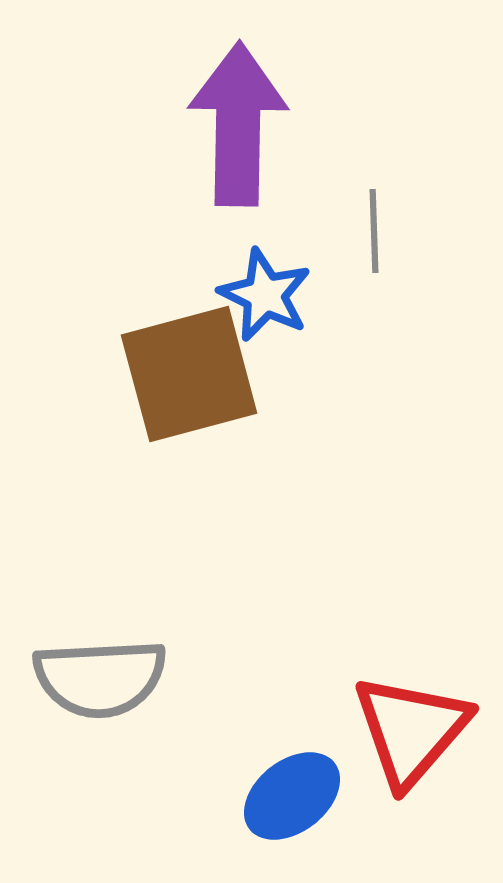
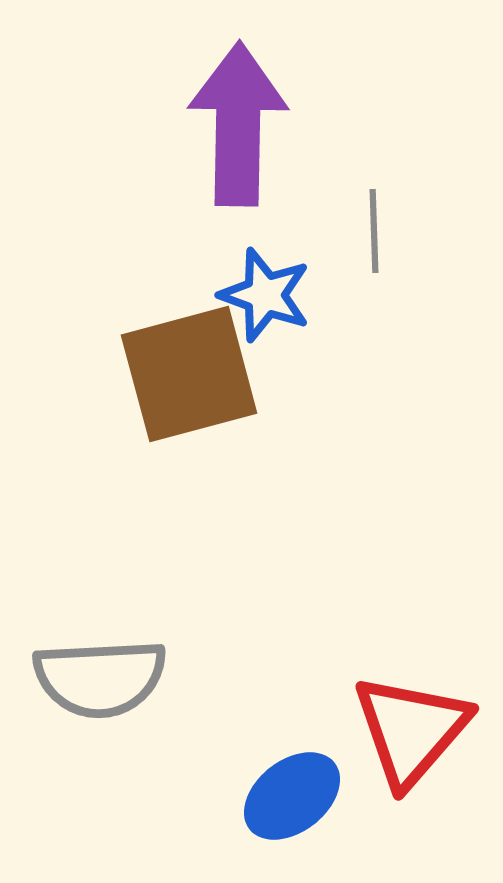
blue star: rotated 6 degrees counterclockwise
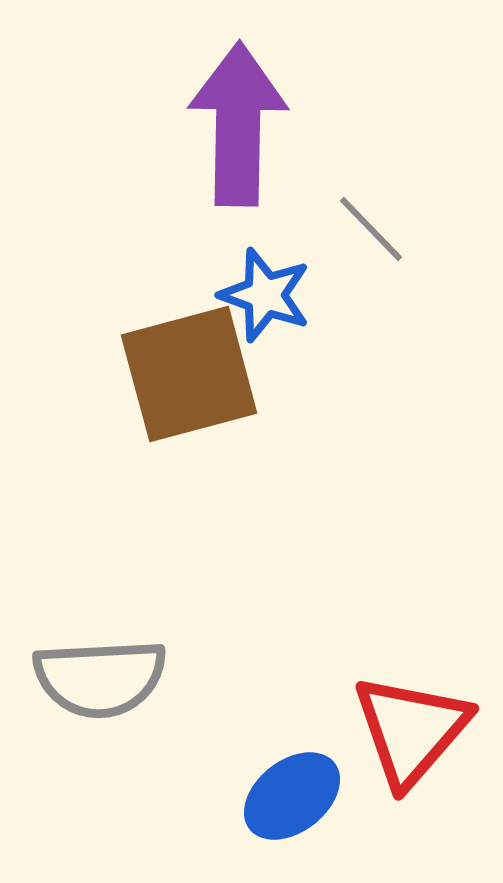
gray line: moved 3 px left, 2 px up; rotated 42 degrees counterclockwise
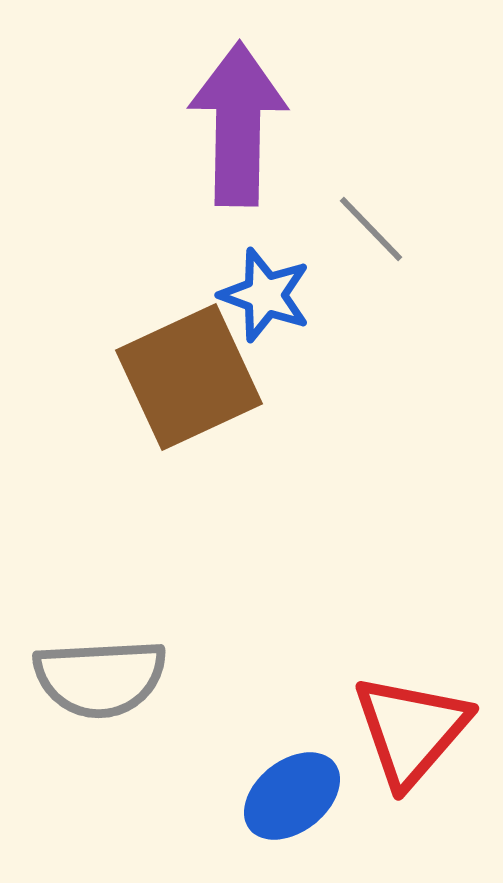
brown square: moved 3 px down; rotated 10 degrees counterclockwise
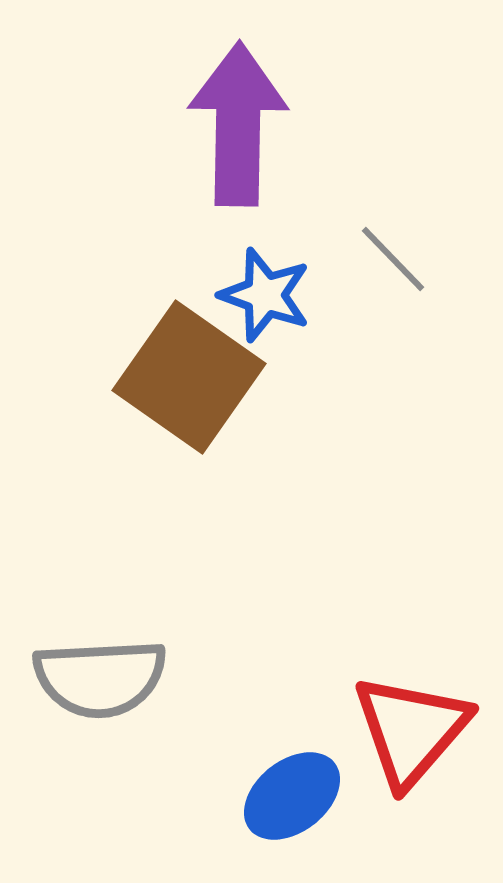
gray line: moved 22 px right, 30 px down
brown square: rotated 30 degrees counterclockwise
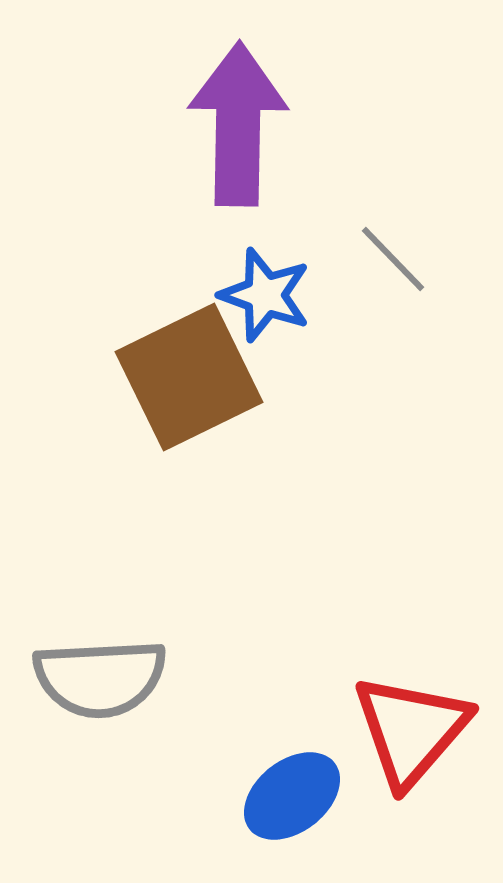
brown square: rotated 29 degrees clockwise
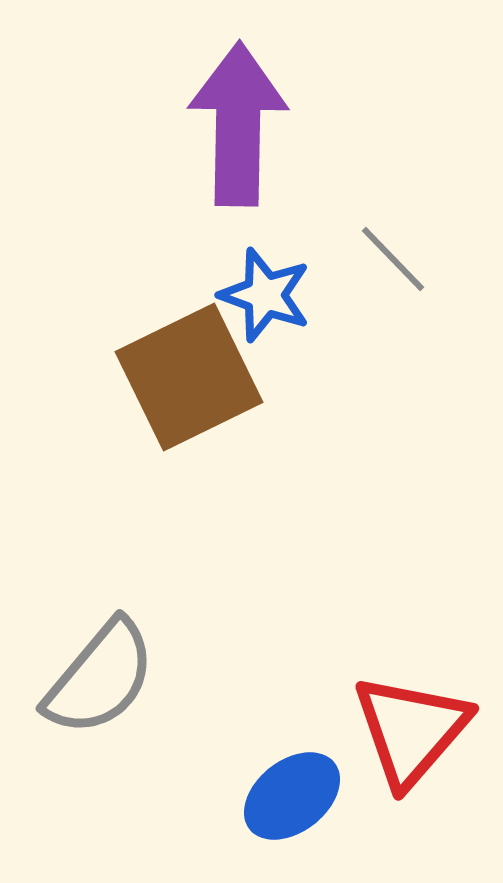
gray semicircle: rotated 47 degrees counterclockwise
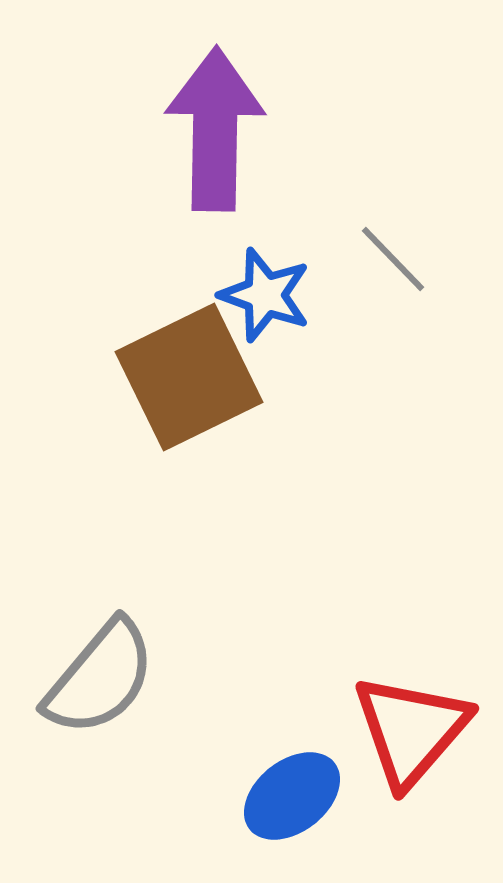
purple arrow: moved 23 px left, 5 px down
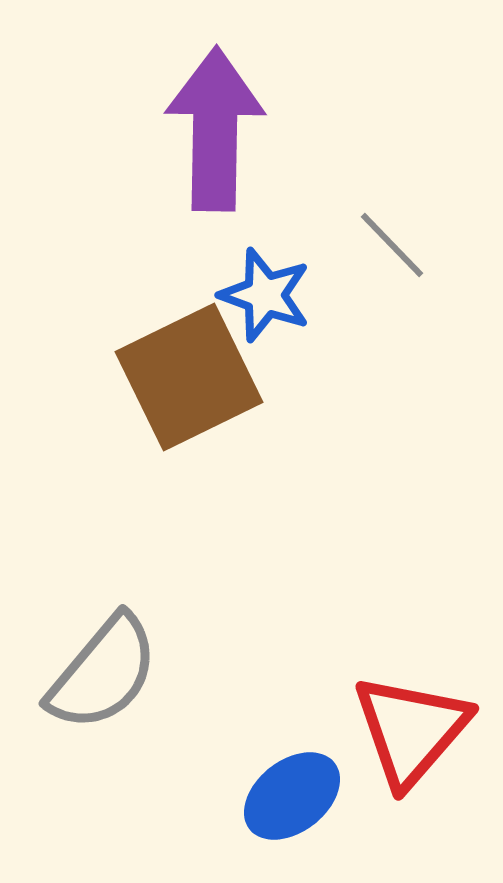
gray line: moved 1 px left, 14 px up
gray semicircle: moved 3 px right, 5 px up
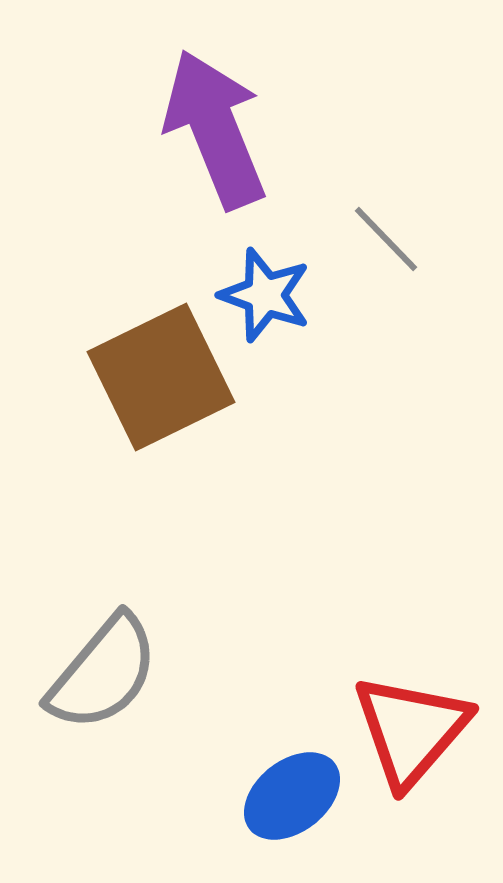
purple arrow: rotated 23 degrees counterclockwise
gray line: moved 6 px left, 6 px up
brown square: moved 28 px left
